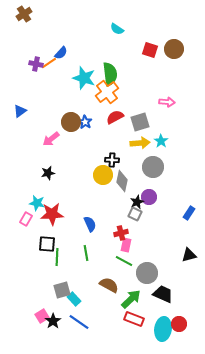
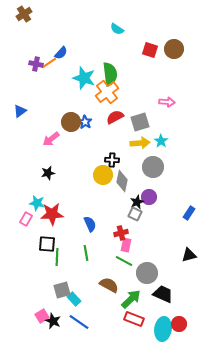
black star at (53, 321): rotated 14 degrees counterclockwise
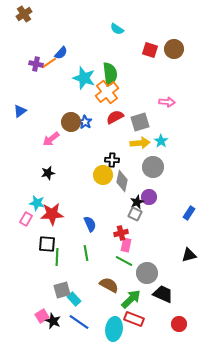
cyan ellipse at (163, 329): moved 49 px left
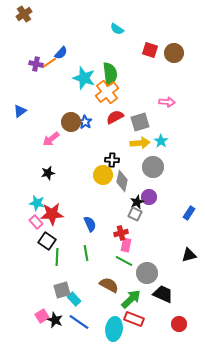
brown circle at (174, 49): moved 4 px down
pink rectangle at (26, 219): moved 10 px right, 3 px down; rotated 72 degrees counterclockwise
black square at (47, 244): moved 3 px up; rotated 30 degrees clockwise
black star at (53, 321): moved 2 px right, 1 px up
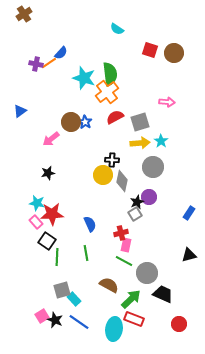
gray square at (135, 214): rotated 32 degrees clockwise
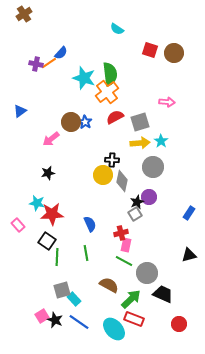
pink rectangle at (36, 222): moved 18 px left, 3 px down
cyan ellipse at (114, 329): rotated 50 degrees counterclockwise
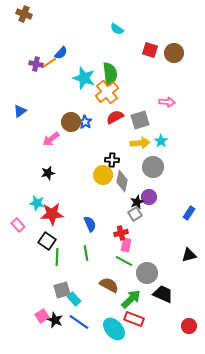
brown cross at (24, 14): rotated 35 degrees counterclockwise
gray square at (140, 122): moved 2 px up
red circle at (179, 324): moved 10 px right, 2 px down
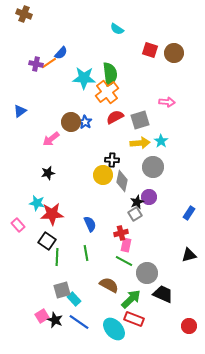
cyan star at (84, 78): rotated 15 degrees counterclockwise
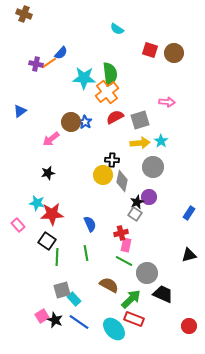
gray square at (135, 214): rotated 24 degrees counterclockwise
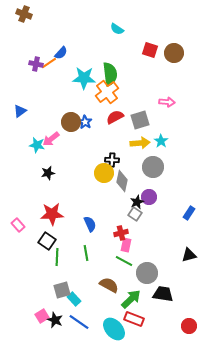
yellow circle at (103, 175): moved 1 px right, 2 px up
cyan star at (37, 203): moved 58 px up
black trapezoid at (163, 294): rotated 15 degrees counterclockwise
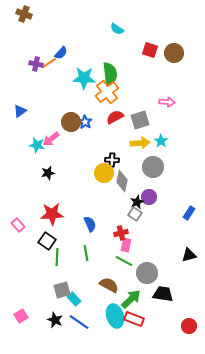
pink square at (42, 316): moved 21 px left
cyan ellipse at (114, 329): moved 1 px right, 13 px up; rotated 25 degrees clockwise
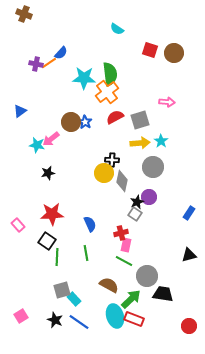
gray circle at (147, 273): moved 3 px down
